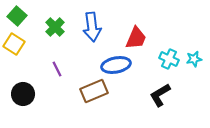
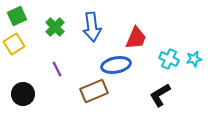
green square: rotated 24 degrees clockwise
yellow square: rotated 25 degrees clockwise
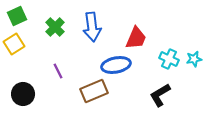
purple line: moved 1 px right, 2 px down
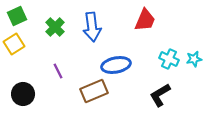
red trapezoid: moved 9 px right, 18 px up
